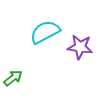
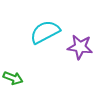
green arrow: rotated 60 degrees clockwise
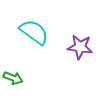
cyan semicircle: moved 11 px left; rotated 64 degrees clockwise
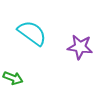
cyan semicircle: moved 2 px left, 1 px down
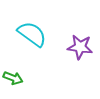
cyan semicircle: moved 1 px down
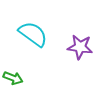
cyan semicircle: moved 1 px right
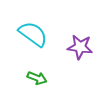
green arrow: moved 24 px right
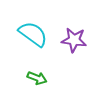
purple star: moved 6 px left, 7 px up
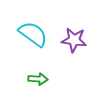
green arrow: moved 1 px right, 1 px down; rotated 18 degrees counterclockwise
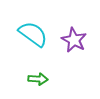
purple star: rotated 20 degrees clockwise
